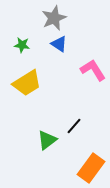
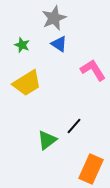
green star: rotated 14 degrees clockwise
orange rectangle: moved 1 px down; rotated 12 degrees counterclockwise
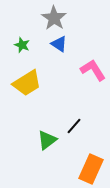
gray star: rotated 15 degrees counterclockwise
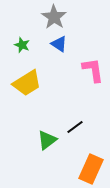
gray star: moved 1 px up
pink L-shape: rotated 24 degrees clockwise
black line: moved 1 px right, 1 px down; rotated 12 degrees clockwise
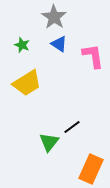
pink L-shape: moved 14 px up
black line: moved 3 px left
green triangle: moved 2 px right, 2 px down; rotated 15 degrees counterclockwise
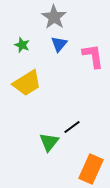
blue triangle: rotated 36 degrees clockwise
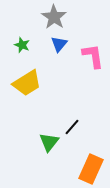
black line: rotated 12 degrees counterclockwise
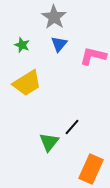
pink L-shape: rotated 68 degrees counterclockwise
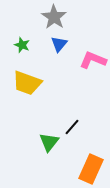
pink L-shape: moved 4 px down; rotated 8 degrees clockwise
yellow trapezoid: rotated 52 degrees clockwise
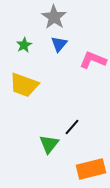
green star: moved 2 px right; rotated 21 degrees clockwise
yellow trapezoid: moved 3 px left, 2 px down
green triangle: moved 2 px down
orange rectangle: rotated 52 degrees clockwise
